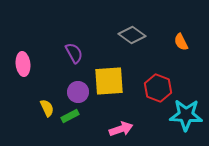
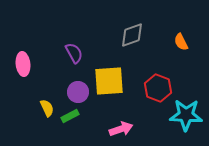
gray diamond: rotated 56 degrees counterclockwise
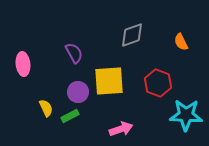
red hexagon: moved 5 px up
yellow semicircle: moved 1 px left
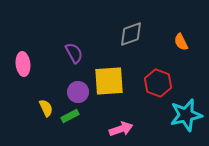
gray diamond: moved 1 px left, 1 px up
cyan star: rotated 16 degrees counterclockwise
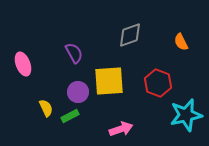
gray diamond: moved 1 px left, 1 px down
pink ellipse: rotated 15 degrees counterclockwise
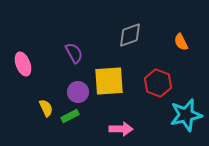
pink arrow: rotated 20 degrees clockwise
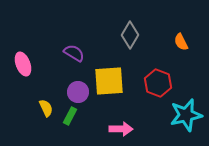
gray diamond: rotated 40 degrees counterclockwise
purple semicircle: rotated 30 degrees counterclockwise
green rectangle: rotated 36 degrees counterclockwise
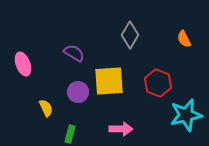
orange semicircle: moved 3 px right, 3 px up
green rectangle: moved 18 px down; rotated 12 degrees counterclockwise
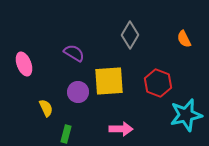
pink ellipse: moved 1 px right
green rectangle: moved 4 px left
